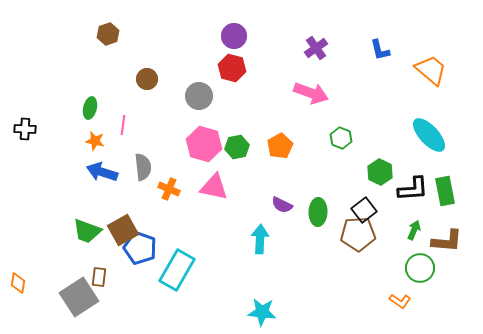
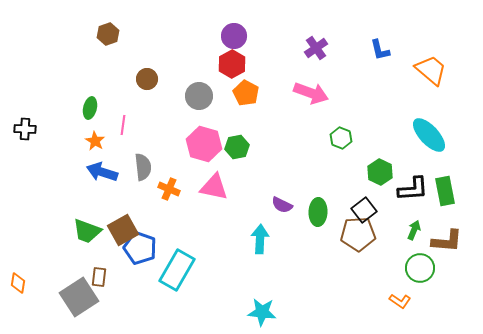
red hexagon at (232, 68): moved 4 px up; rotated 16 degrees clockwise
orange star at (95, 141): rotated 18 degrees clockwise
orange pentagon at (280, 146): moved 34 px left, 53 px up; rotated 15 degrees counterclockwise
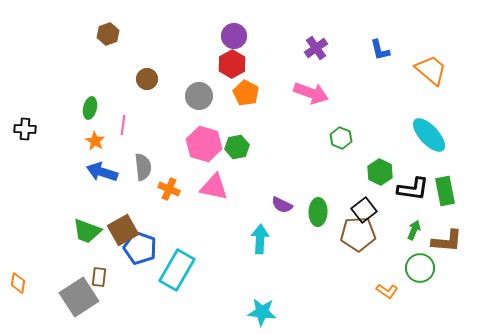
black L-shape at (413, 189): rotated 12 degrees clockwise
orange L-shape at (400, 301): moved 13 px left, 10 px up
